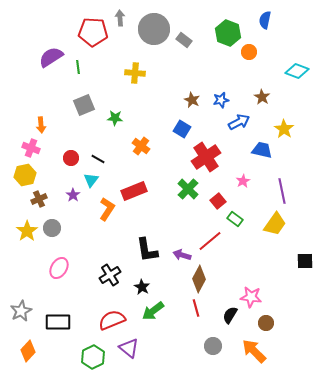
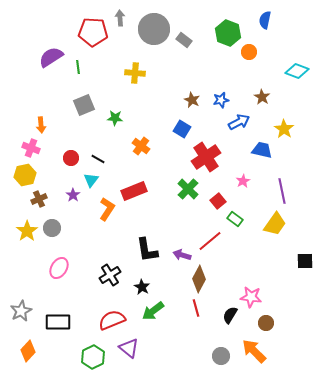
gray circle at (213, 346): moved 8 px right, 10 px down
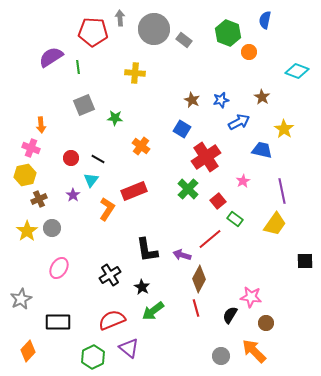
red line at (210, 241): moved 2 px up
gray star at (21, 311): moved 12 px up
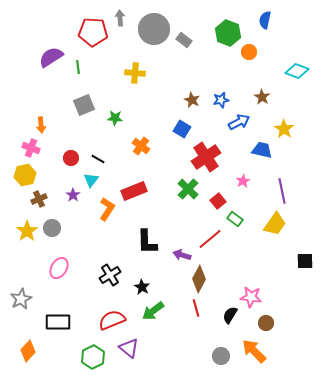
black L-shape at (147, 250): moved 8 px up; rotated 8 degrees clockwise
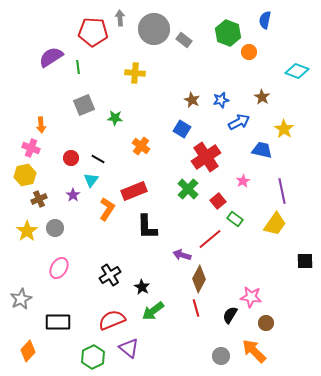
gray circle at (52, 228): moved 3 px right
black L-shape at (147, 242): moved 15 px up
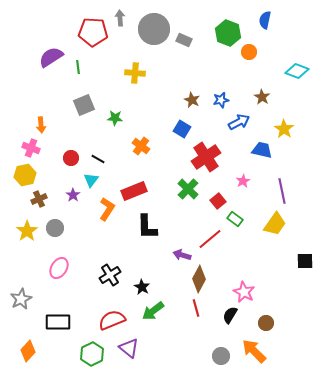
gray rectangle at (184, 40): rotated 14 degrees counterclockwise
pink star at (251, 297): moved 7 px left, 5 px up; rotated 20 degrees clockwise
green hexagon at (93, 357): moved 1 px left, 3 px up
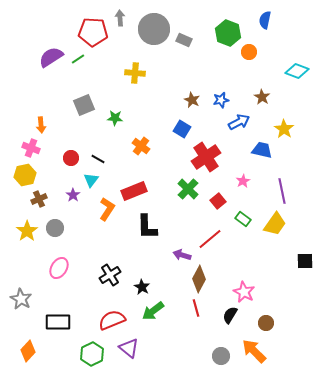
green line at (78, 67): moved 8 px up; rotated 64 degrees clockwise
green rectangle at (235, 219): moved 8 px right
gray star at (21, 299): rotated 15 degrees counterclockwise
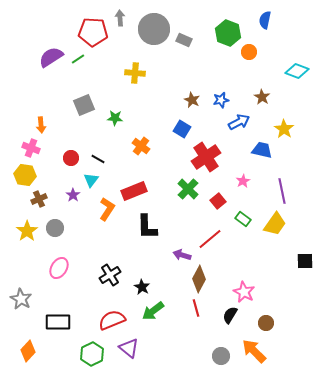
yellow hexagon at (25, 175): rotated 20 degrees clockwise
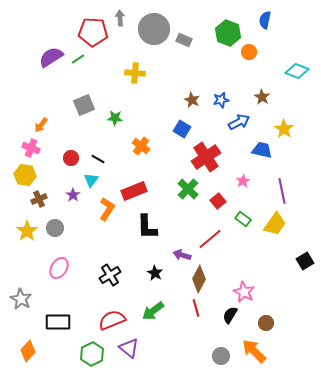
orange arrow at (41, 125): rotated 42 degrees clockwise
black square at (305, 261): rotated 30 degrees counterclockwise
black star at (142, 287): moved 13 px right, 14 px up
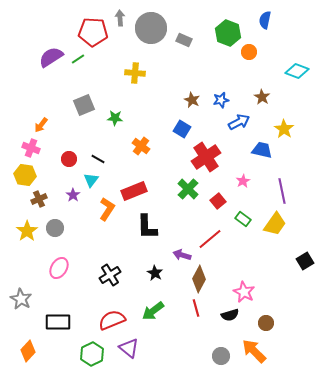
gray circle at (154, 29): moved 3 px left, 1 px up
red circle at (71, 158): moved 2 px left, 1 px down
black semicircle at (230, 315): rotated 138 degrees counterclockwise
